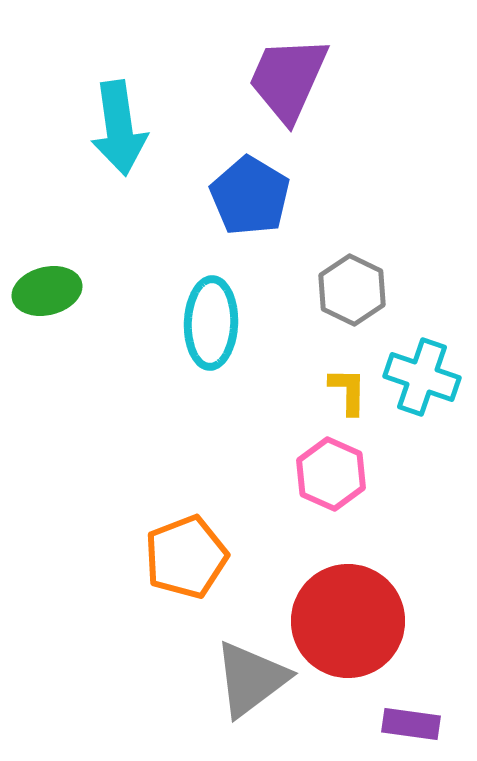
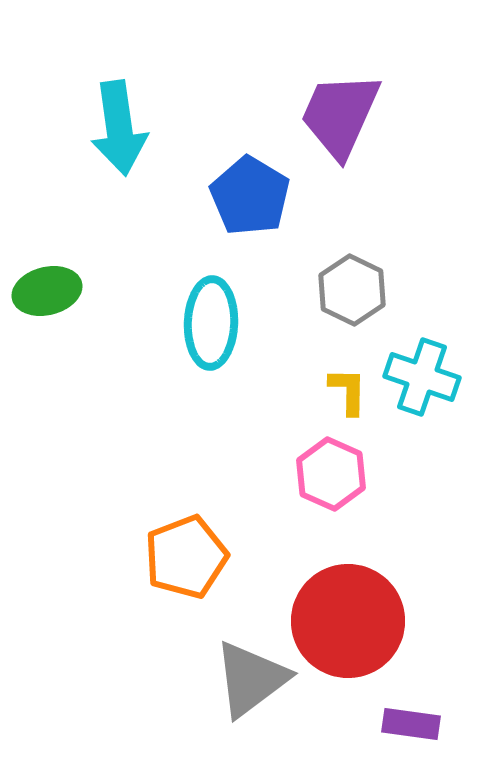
purple trapezoid: moved 52 px right, 36 px down
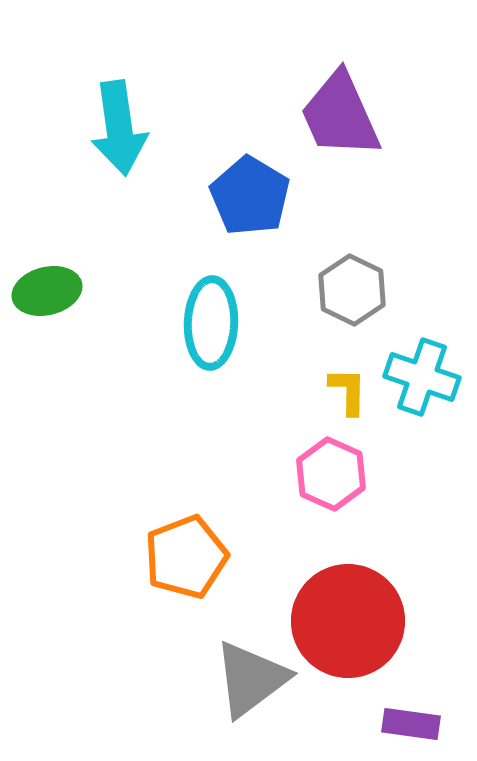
purple trapezoid: rotated 48 degrees counterclockwise
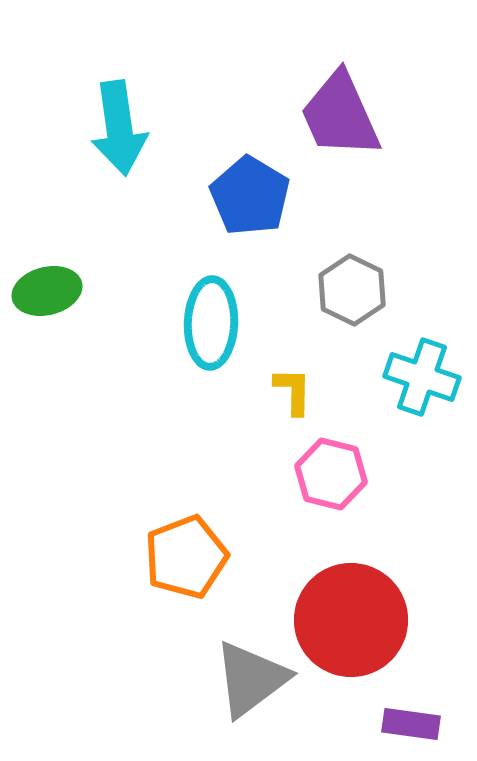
yellow L-shape: moved 55 px left
pink hexagon: rotated 10 degrees counterclockwise
red circle: moved 3 px right, 1 px up
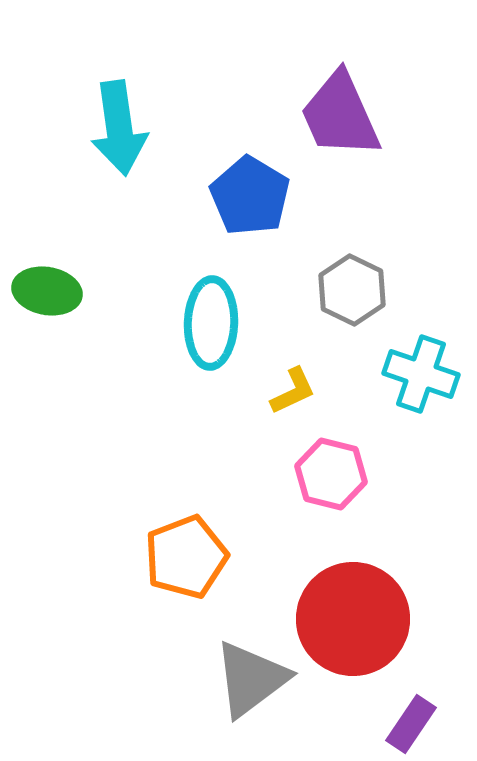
green ellipse: rotated 24 degrees clockwise
cyan cross: moved 1 px left, 3 px up
yellow L-shape: rotated 64 degrees clockwise
red circle: moved 2 px right, 1 px up
purple rectangle: rotated 64 degrees counterclockwise
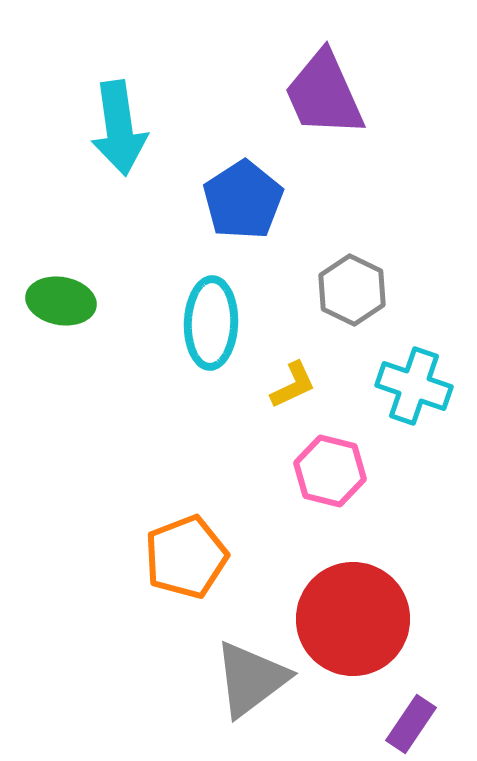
purple trapezoid: moved 16 px left, 21 px up
blue pentagon: moved 7 px left, 4 px down; rotated 8 degrees clockwise
green ellipse: moved 14 px right, 10 px down
cyan cross: moved 7 px left, 12 px down
yellow L-shape: moved 6 px up
pink hexagon: moved 1 px left, 3 px up
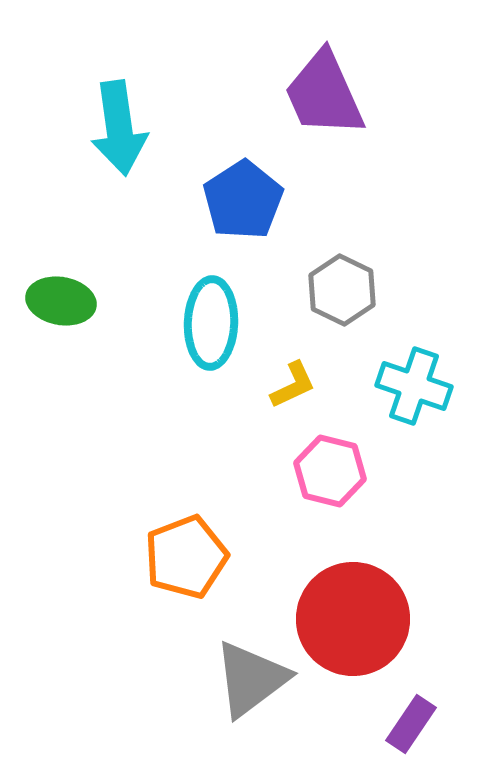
gray hexagon: moved 10 px left
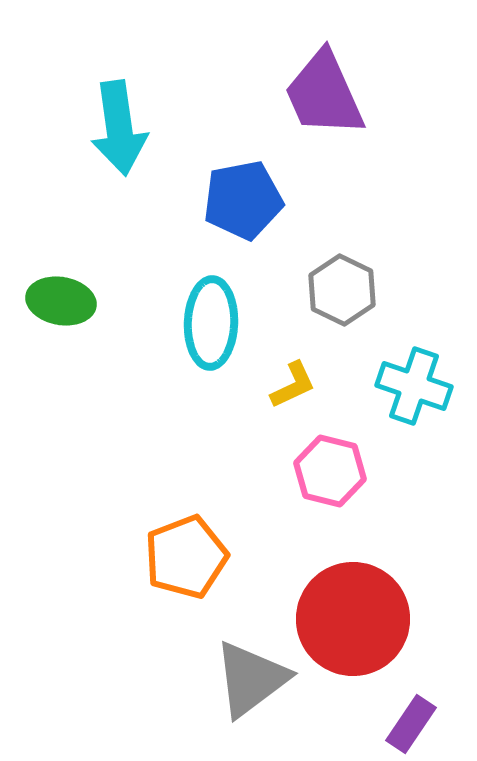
blue pentagon: rotated 22 degrees clockwise
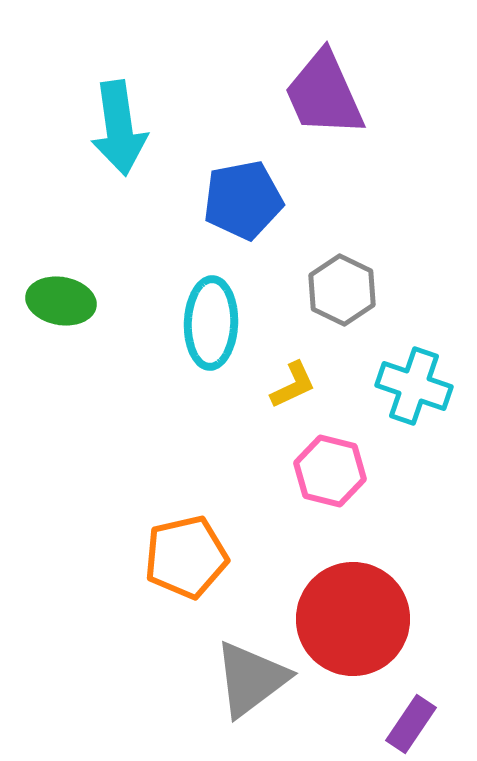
orange pentagon: rotated 8 degrees clockwise
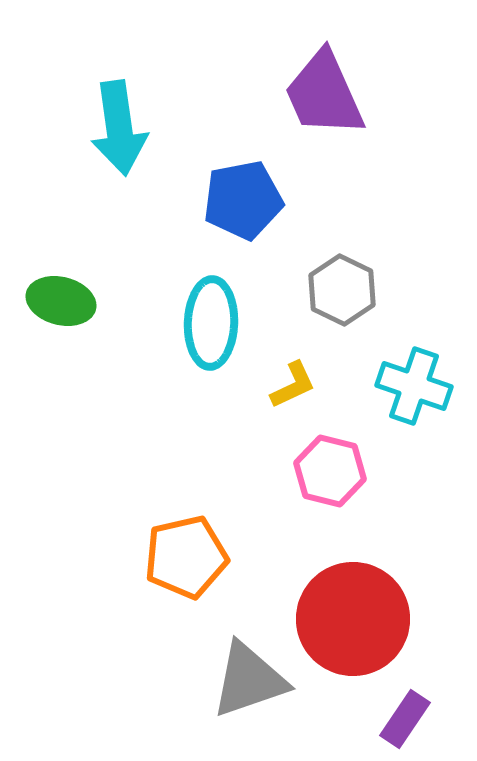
green ellipse: rotated 4 degrees clockwise
gray triangle: moved 2 px left, 1 px down; rotated 18 degrees clockwise
purple rectangle: moved 6 px left, 5 px up
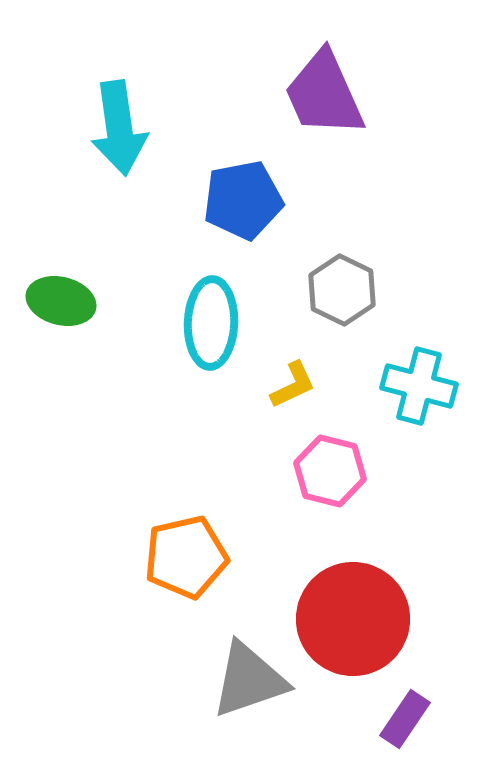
cyan cross: moved 5 px right; rotated 4 degrees counterclockwise
